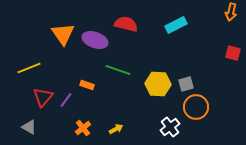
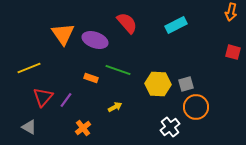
red semicircle: moved 1 px right, 1 px up; rotated 35 degrees clockwise
red square: moved 1 px up
orange rectangle: moved 4 px right, 7 px up
yellow arrow: moved 1 px left, 22 px up
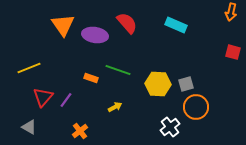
cyan rectangle: rotated 50 degrees clockwise
orange triangle: moved 9 px up
purple ellipse: moved 5 px up; rotated 10 degrees counterclockwise
orange cross: moved 3 px left, 3 px down
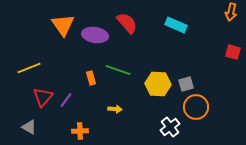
orange rectangle: rotated 56 degrees clockwise
yellow arrow: moved 2 px down; rotated 32 degrees clockwise
orange cross: rotated 35 degrees clockwise
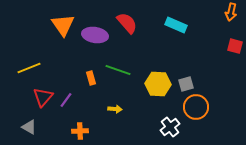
red square: moved 2 px right, 6 px up
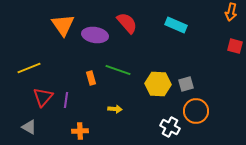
purple line: rotated 28 degrees counterclockwise
orange circle: moved 4 px down
white cross: rotated 24 degrees counterclockwise
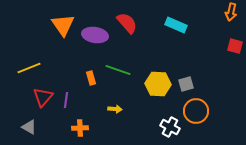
orange cross: moved 3 px up
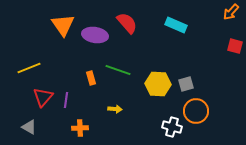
orange arrow: rotated 30 degrees clockwise
white cross: moved 2 px right; rotated 12 degrees counterclockwise
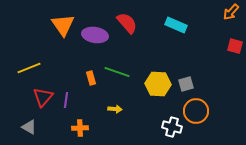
green line: moved 1 px left, 2 px down
